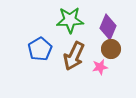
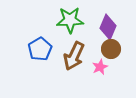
pink star: rotated 14 degrees counterclockwise
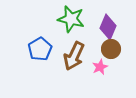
green star: moved 1 px right, 1 px up; rotated 16 degrees clockwise
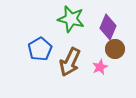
brown circle: moved 4 px right
brown arrow: moved 4 px left, 6 px down
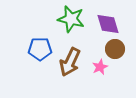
purple diamond: moved 3 px up; rotated 40 degrees counterclockwise
blue pentagon: rotated 30 degrees clockwise
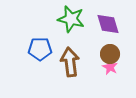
brown circle: moved 5 px left, 5 px down
brown arrow: rotated 148 degrees clockwise
pink star: moved 10 px right; rotated 21 degrees counterclockwise
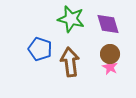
blue pentagon: rotated 20 degrees clockwise
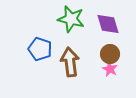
pink star: moved 2 px down
